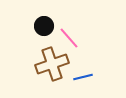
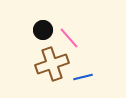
black circle: moved 1 px left, 4 px down
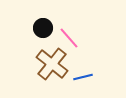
black circle: moved 2 px up
brown cross: rotated 32 degrees counterclockwise
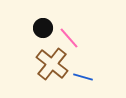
blue line: rotated 30 degrees clockwise
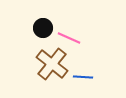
pink line: rotated 25 degrees counterclockwise
blue line: rotated 12 degrees counterclockwise
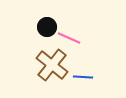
black circle: moved 4 px right, 1 px up
brown cross: moved 1 px down
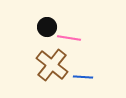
pink line: rotated 15 degrees counterclockwise
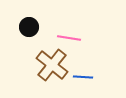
black circle: moved 18 px left
